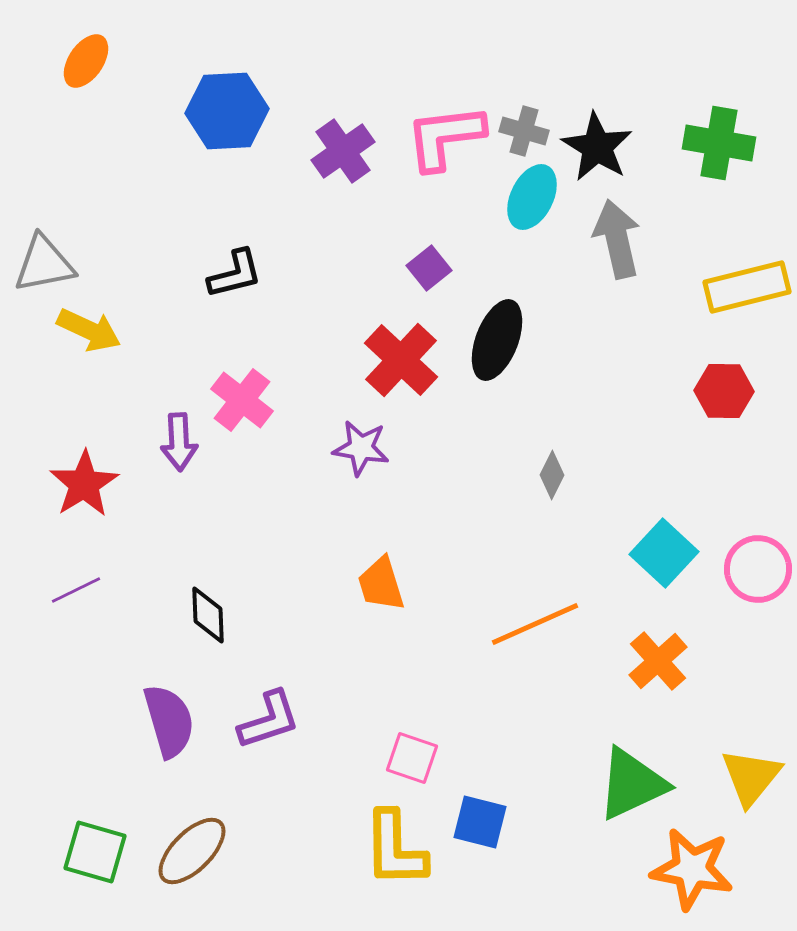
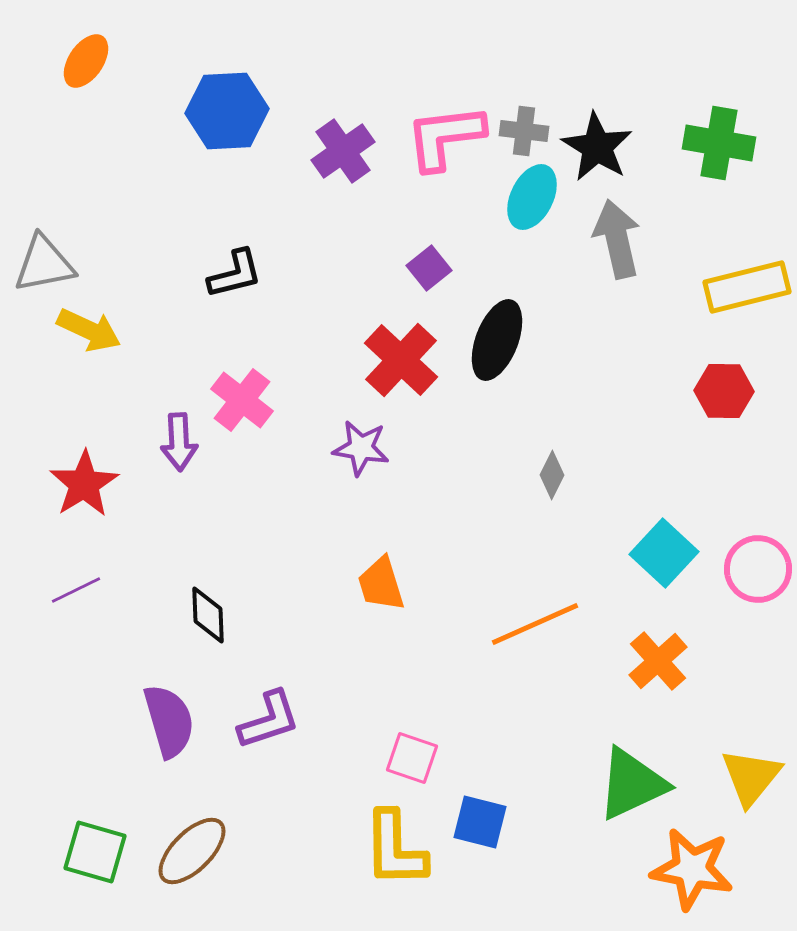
gray cross: rotated 9 degrees counterclockwise
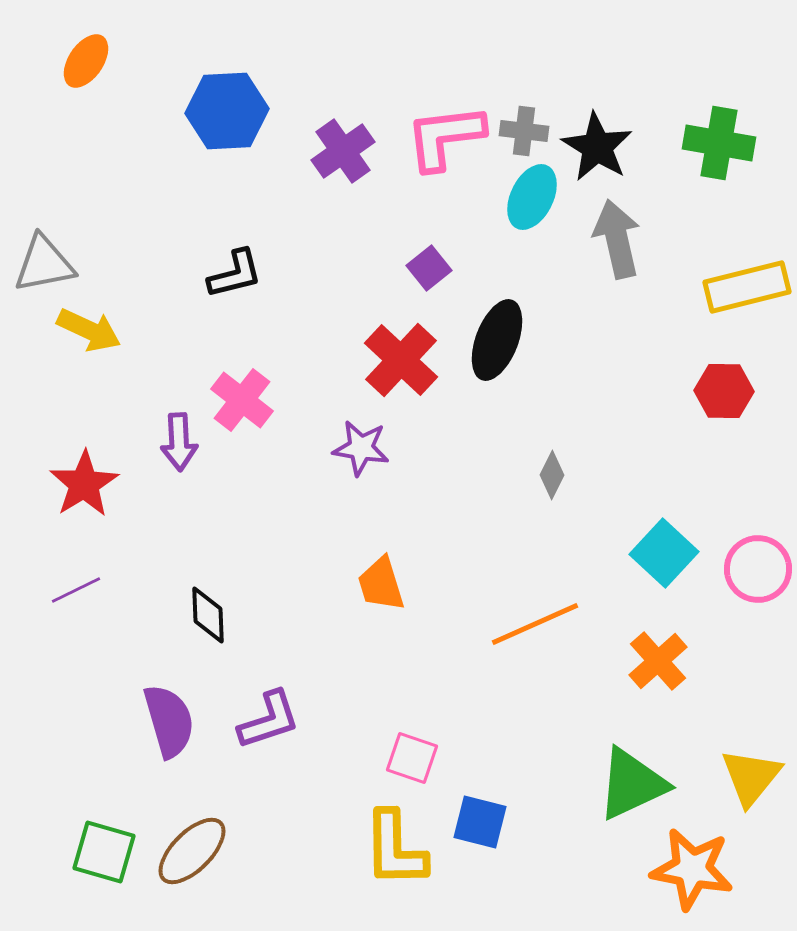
green square: moved 9 px right
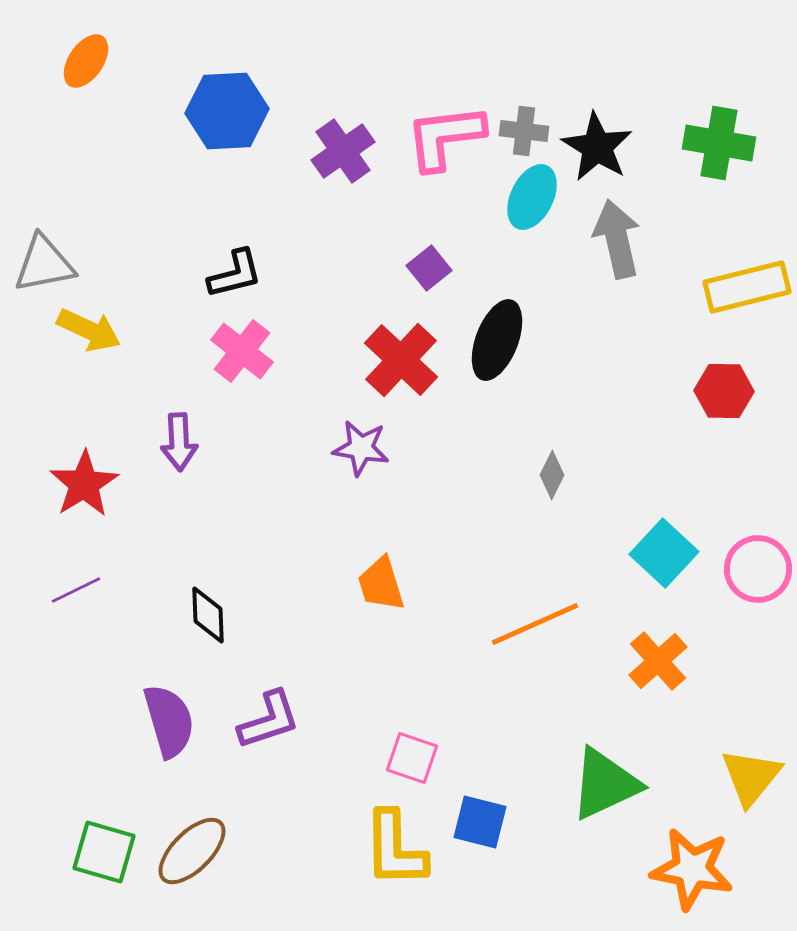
pink cross: moved 49 px up
green triangle: moved 27 px left
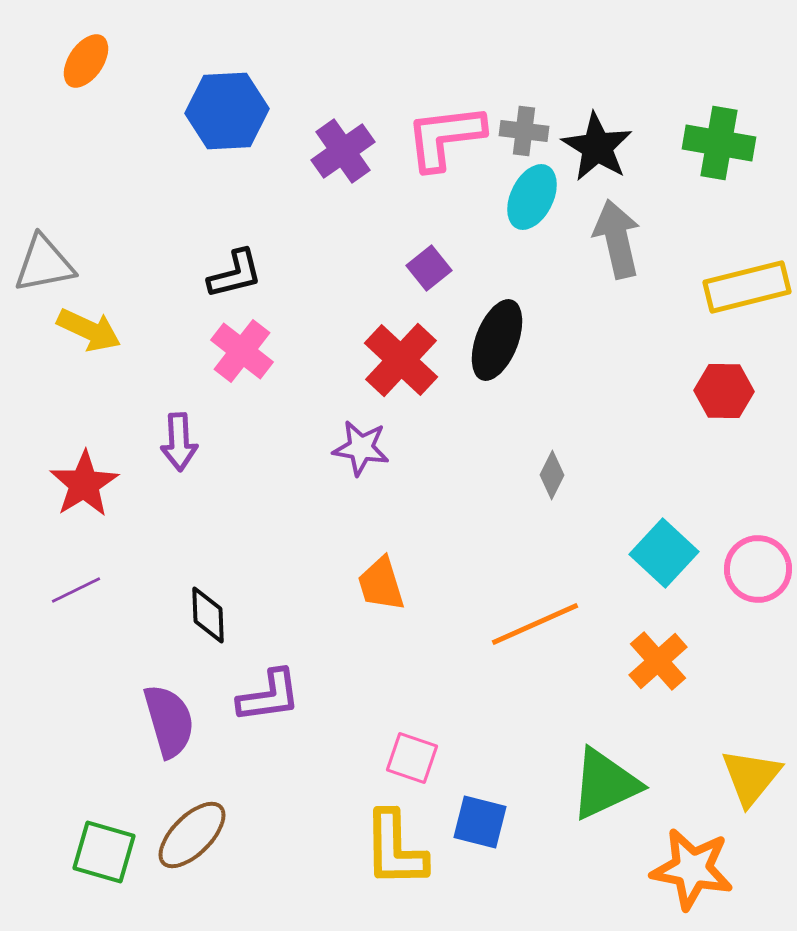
purple L-shape: moved 24 px up; rotated 10 degrees clockwise
brown ellipse: moved 16 px up
